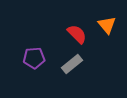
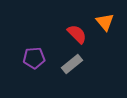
orange triangle: moved 2 px left, 3 px up
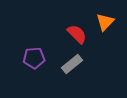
orange triangle: rotated 24 degrees clockwise
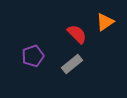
orange triangle: rotated 12 degrees clockwise
purple pentagon: moved 1 px left, 2 px up; rotated 15 degrees counterclockwise
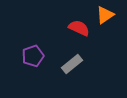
orange triangle: moved 7 px up
red semicircle: moved 2 px right, 6 px up; rotated 20 degrees counterclockwise
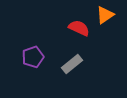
purple pentagon: moved 1 px down
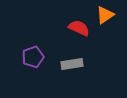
gray rectangle: rotated 30 degrees clockwise
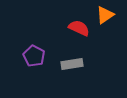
purple pentagon: moved 1 px right, 1 px up; rotated 25 degrees counterclockwise
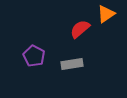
orange triangle: moved 1 px right, 1 px up
red semicircle: moved 1 px right, 1 px down; rotated 65 degrees counterclockwise
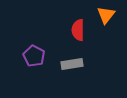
orange triangle: moved 1 px down; rotated 18 degrees counterclockwise
red semicircle: moved 2 px left, 1 px down; rotated 50 degrees counterclockwise
